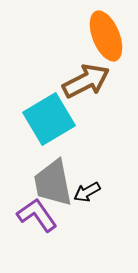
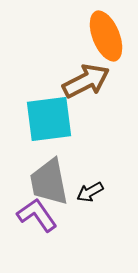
cyan square: rotated 24 degrees clockwise
gray trapezoid: moved 4 px left, 1 px up
black arrow: moved 3 px right
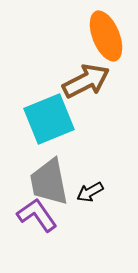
cyan square: rotated 15 degrees counterclockwise
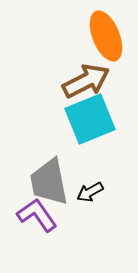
cyan square: moved 41 px right
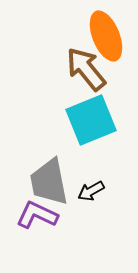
brown arrow: moved 12 px up; rotated 102 degrees counterclockwise
cyan square: moved 1 px right, 1 px down
black arrow: moved 1 px right, 1 px up
purple L-shape: rotated 30 degrees counterclockwise
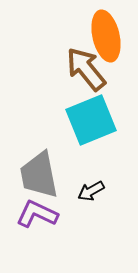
orange ellipse: rotated 9 degrees clockwise
gray trapezoid: moved 10 px left, 7 px up
purple L-shape: moved 1 px up
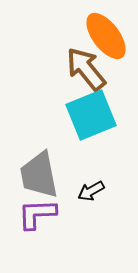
orange ellipse: rotated 24 degrees counterclockwise
cyan square: moved 5 px up
purple L-shape: rotated 27 degrees counterclockwise
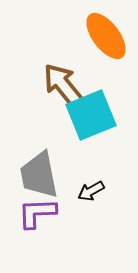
brown arrow: moved 23 px left, 16 px down
purple L-shape: moved 1 px up
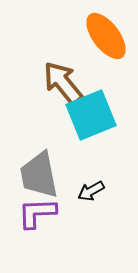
brown arrow: moved 2 px up
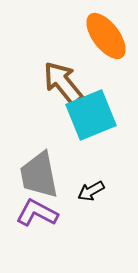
purple L-shape: rotated 30 degrees clockwise
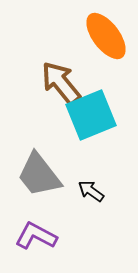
brown arrow: moved 2 px left
gray trapezoid: rotated 27 degrees counterclockwise
black arrow: rotated 64 degrees clockwise
purple L-shape: moved 1 px left, 23 px down
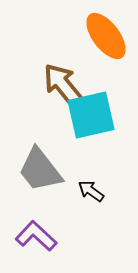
brown arrow: moved 2 px right, 2 px down
cyan square: rotated 9 degrees clockwise
gray trapezoid: moved 1 px right, 5 px up
purple L-shape: rotated 15 degrees clockwise
